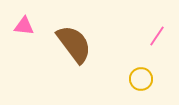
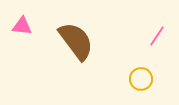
pink triangle: moved 2 px left
brown semicircle: moved 2 px right, 3 px up
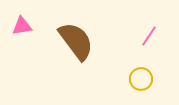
pink triangle: rotated 15 degrees counterclockwise
pink line: moved 8 px left
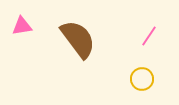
brown semicircle: moved 2 px right, 2 px up
yellow circle: moved 1 px right
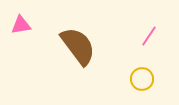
pink triangle: moved 1 px left, 1 px up
brown semicircle: moved 7 px down
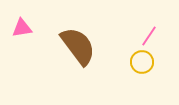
pink triangle: moved 1 px right, 3 px down
yellow circle: moved 17 px up
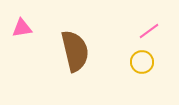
pink line: moved 5 px up; rotated 20 degrees clockwise
brown semicircle: moved 3 px left, 5 px down; rotated 24 degrees clockwise
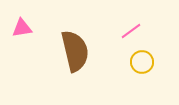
pink line: moved 18 px left
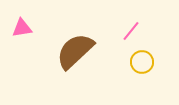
pink line: rotated 15 degrees counterclockwise
brown semicircle: rotated 120 degrees counterclockwise
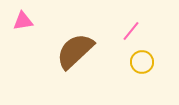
pink triangle: moved 1 px right, 7 px up
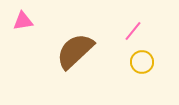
pink line: moved 2 px right
